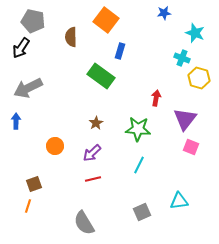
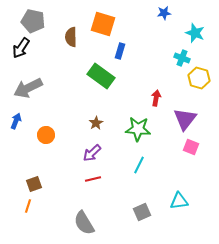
orange square: moved 3 px left, 4 px down; rotated 20 degrees counterclockwise
blue arrow: rotated 21 degrees clockwise
orange circle: moved 9 px left, 11 px up
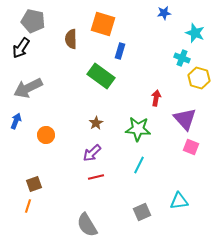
brown semicircle: moved 2 px down
purple triangle: rotated 20 degrees counterclockwise
red line: moved 3 px right, 2 px up
gray semicircle: moved 3 px right, 2 px down
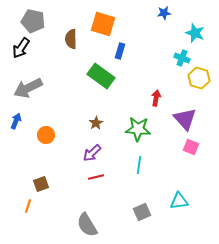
cyan line: rotated 18 degrees counterclockwise
brown square: moved 7 px right
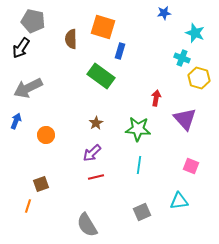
orange square: moved 3 px down
pink square: moved 19 px down
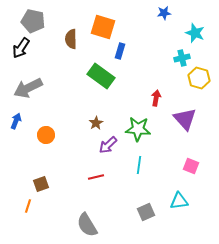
cyan cross: rotated 35 degrees counterclockwise
purple arrow: moved 16 px right, 8 px up
gray square: moved 4 px right
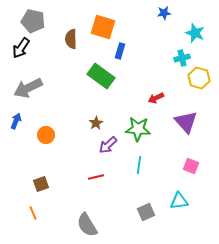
red arrow: rotated 126 degrees counterclockwise
purple triangle: moved 1 px right, 3 px down
orange line: moved 5 px right, 7 px down; rotated 40 degrees counterclockwise
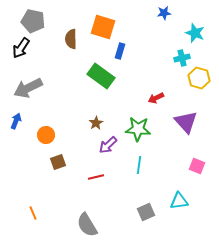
pink square: moved 6 px right
brown square: moved 17 px right, 22 px up
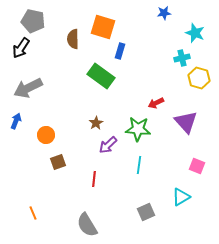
brown semicircle: moved 2 px right
red arrow: moved 5 px down
red line: moved 2 px left, 2 px down; rotated 70 degrees counterclockwise
cyan triangle: moved 2 px right, 4 px up; rotated 24 degrees counterclockwise
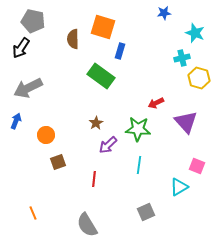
cyan triangle: moved 2 px left, 10 px up
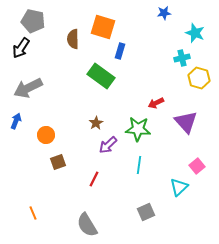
pink square: rotated 28 degrees clockwise
red line: rotated 21 degrees clockwise
cyan triangle: rotated 12 degrees counterclockwise
